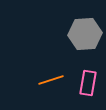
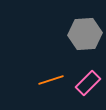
pink rectangle: rotated 35 degrees clockwise
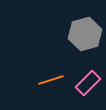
gray hexagon: rotated 12 degrees counterclockwise
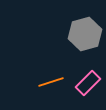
orange line: moved 2 px down
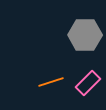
gray hexagon: moved 1 px down; rotated 16 degrees clockwise
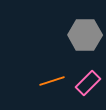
orange line: moved 1 px right, 1 px up
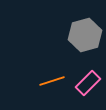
gray hexagon: rotated 16 degrees counterclockwise
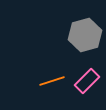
pink rectangle: moved 1 px left, 2 px up
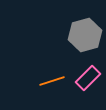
pink rectangle: moved 1 px right, 3 px up
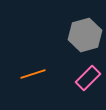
orange line: moved 19 px left, 7 px up
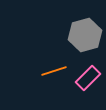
orange line: moved 21 px right, 3 px up
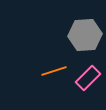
gray hexagon: rotated 12 degrees clockwise
